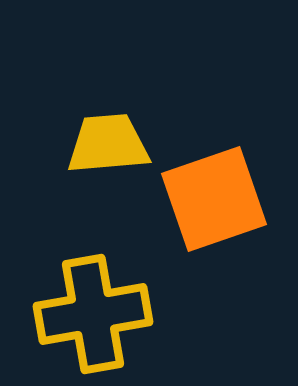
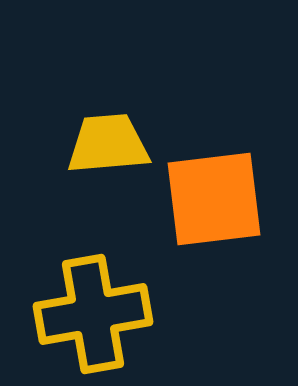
orange square: rotated 12 degrees clockwise
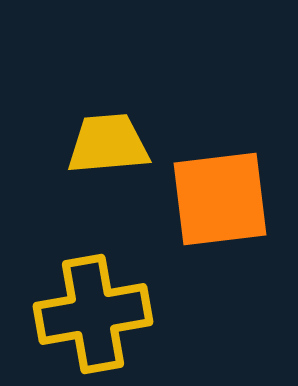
orange square: moved 6 px right
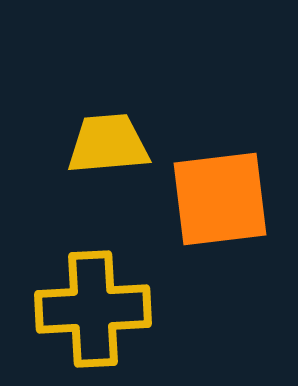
yellow cross: moved 5 px up; rotated 7 degrees clockwise
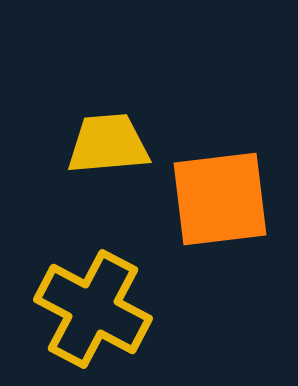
yellow cross: rotated 31 degrees clockwise
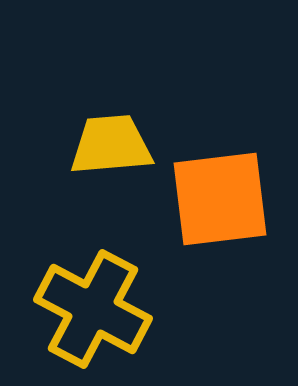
yellow trapezoid: moved 3 px right, 1 px down
